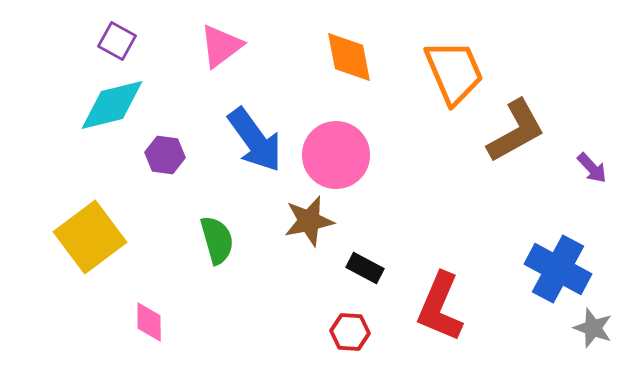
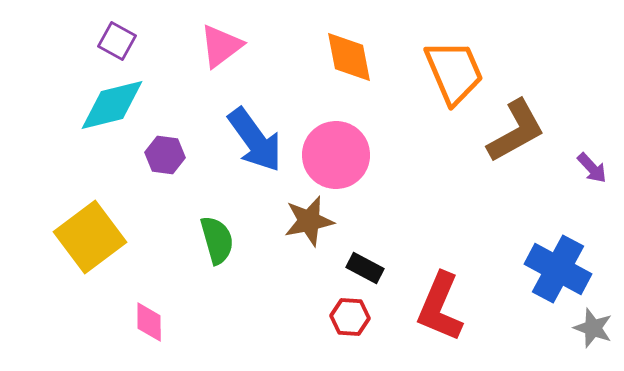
red hexagon: moved 15 px up
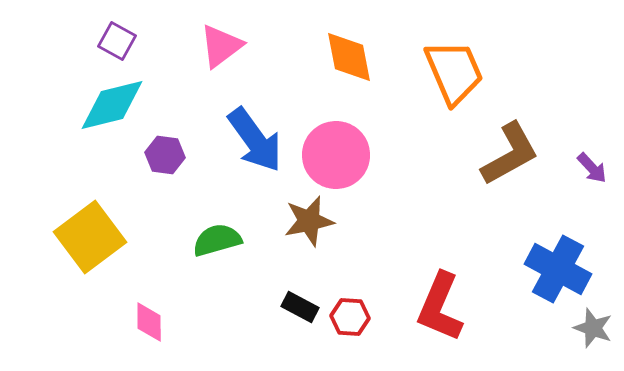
brown L-shape: moved 6 px left, 23 px down
green semicircle: rotated 90 degrees counterclockwise
black rectangle: moved 65 px left, 39 px down
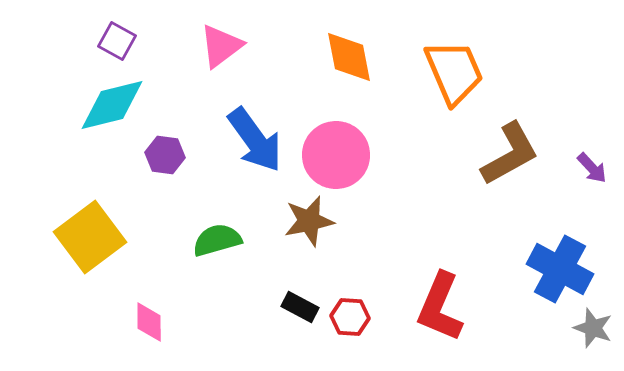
blue cross: moved 2 px right
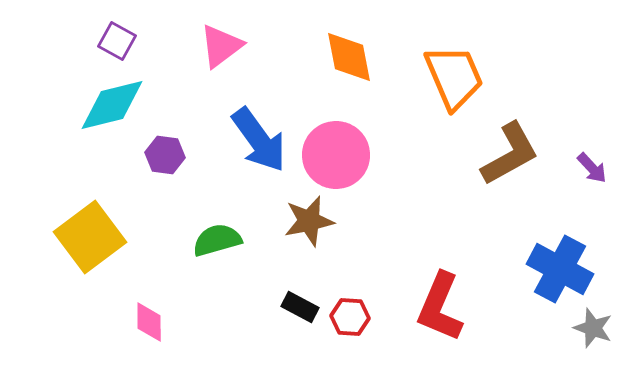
orange trapezoid: moved 5 px down
blue arrow: moved 4 px right
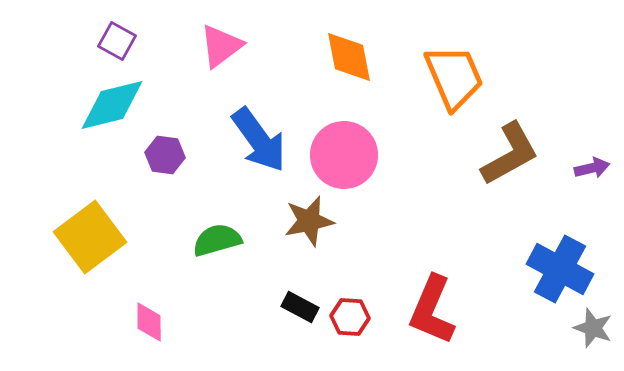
pink circle: moved 8 px right
purple arrow: rotated 60 degrees counterclockwise
red L-shape: moved 8 px left, 3 px down
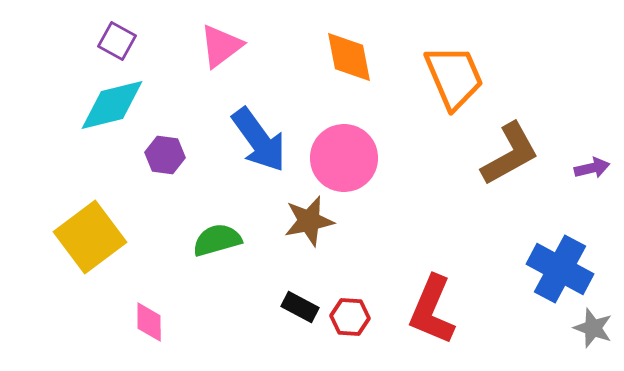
pink circle: moved 3 px down
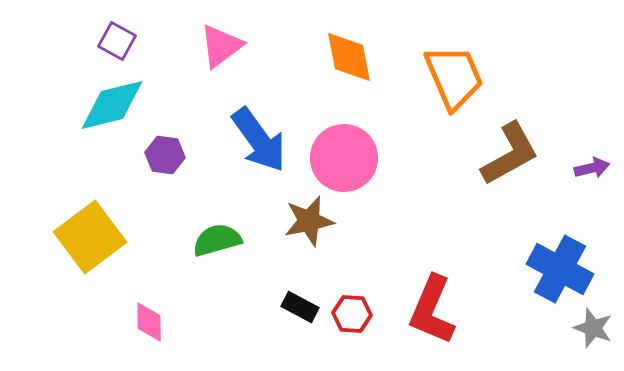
red hexagon: moved 2 px right, 3 px up
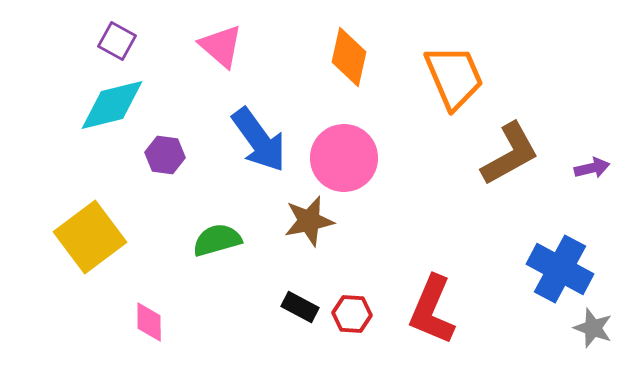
pink triangle: rotated 42 degrees counterclockwise
orange diamond: rotated 24 degrees clockwise
